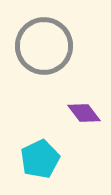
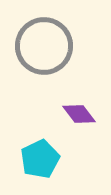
purple diamond: moved 5 px left, 1 px down
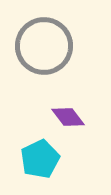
purple diamond: moved 11 px left, 3 px down
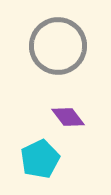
gray circle: moved 14 px right
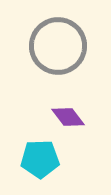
cyan pentagon: rotated 24 degrees clockwise
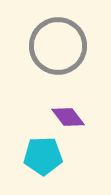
cyan pentagon: moved 3 px right, 3 px up
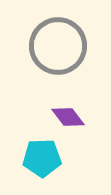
cyan pentagon: moved 1 px left, 2 px down
